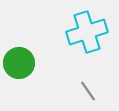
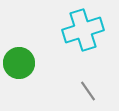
cyan cross: moved 4 px left, 2 px up
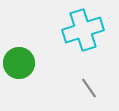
gray line: moved 1 px right, 3 px up
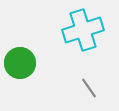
green circle: moved 1 px right
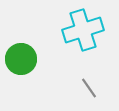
green circle: moved 1 px right, 4 px up
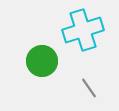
green circle: moved 21 px right, 2 px down
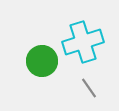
cyan cross: moved 12 px down
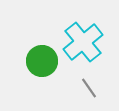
cyan cross: rotated 21 degrees counterclockwise
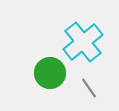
green circle: moved 8 px right, 12 px down
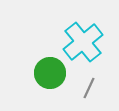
gray line: rotated 60 degrees clockwise
